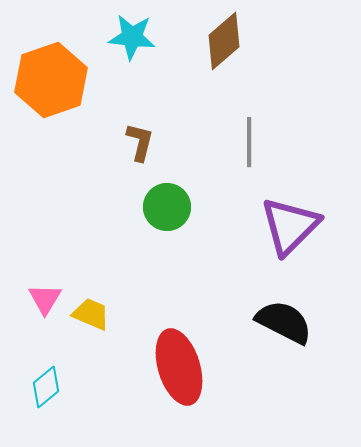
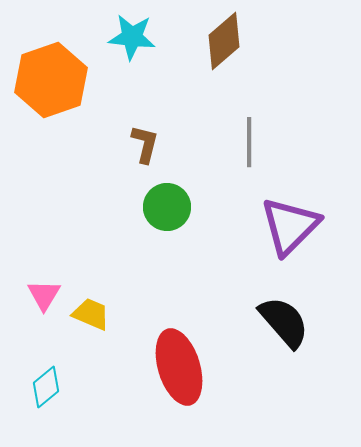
brown L-shape: moved 5 px right, 2 px down
pink triangle: moved 1 px left, 4 px up
black semicircle: rotated 22 degrees clockwise
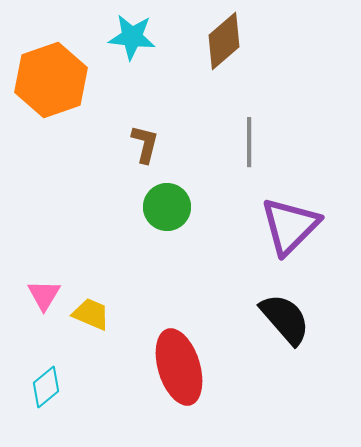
black semicircle: moved 1 px right, 3 px up
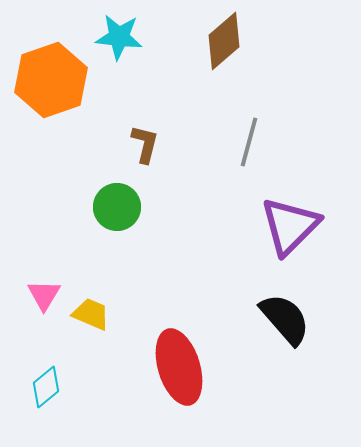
cyan star: moved 13 px left
gray line: rotated 15 degrees clockwise
green circle: moved 50 px left
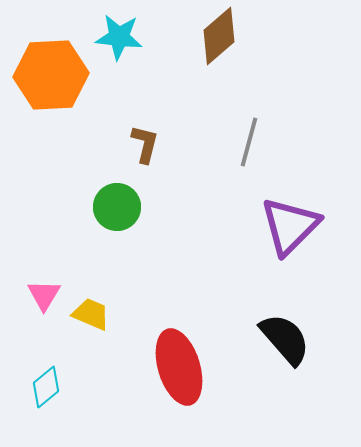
brown diamond: moved 5 px left, 5 px up
orange hexagon: moved 5 px up; rotated 16 degrees clockwise
black semicircle: moved 20 px down
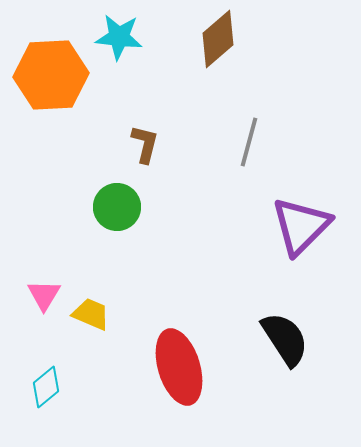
brown diamond: moved 1 px left, 3 px down
purple triangle: moved 11 px right
black semicircle: rotated 8 degrees clockwise
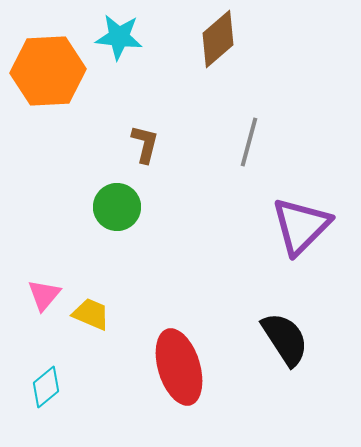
orange hexagon: moved 3 px left, 4 px up
pink triangle: rotated 9 degrees clockwise
